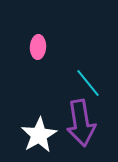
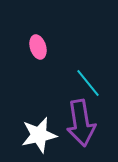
pink ellipse: rotated 20 degrees counterclockwise
white star: rotated 18 degrees clockwise
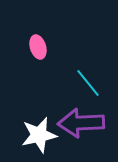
purple arrow: rotated 96 degrees clockwise
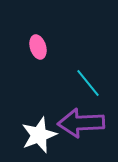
white star: rotated 9 degrees counterclockwise
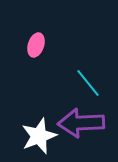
pink ellipse: moved 2 px left, 2 px up; rotated 35 degrees clockwise
white star: moved 1 px down
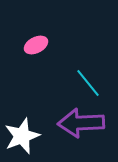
pink ellipse: rotated 45 degrees clockwise
white star: moved 17 px left
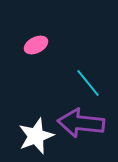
purple arrow: rotated 9 degrees clockwise
white star: moved 14 px right
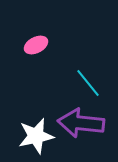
white star: rotated 9 degrees clockwise
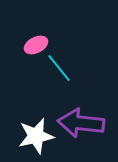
cyan line: moved 29 px left, 15 px up
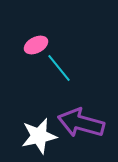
purple arrow: rotated 9 degrees clockwise
white star: moved 3 px right
